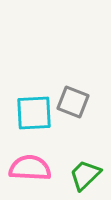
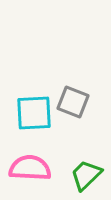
green trapezoid: moved 1 px right
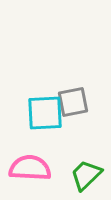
gray square: rotated 32 degrees counterclockwise
cyan square: moved 11 px right
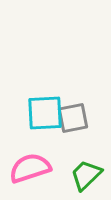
gray square: moved 16 px down
pink semicircle: rotated 21 degrees counterclockwise
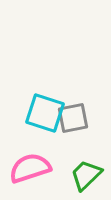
cyan square: rotated 21 degrees clockwise
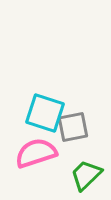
gray square: moved 9 px down
pink semicircle: moved 6 px right, 15 px up
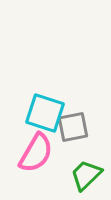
pink semicircle: rotated 138 degrees clockwise
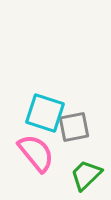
gray square: moved 1 px right
pink semicircle: rotated 69 degrees counterclockwise
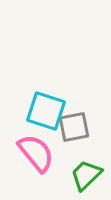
cyan square: moved 1 px right, 2 px up
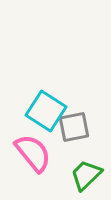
cyan square: rotated 15 degrees clockwise
pink semicircle: moved 3 px left
